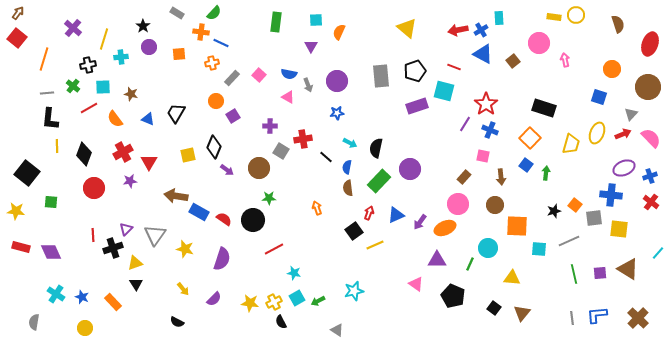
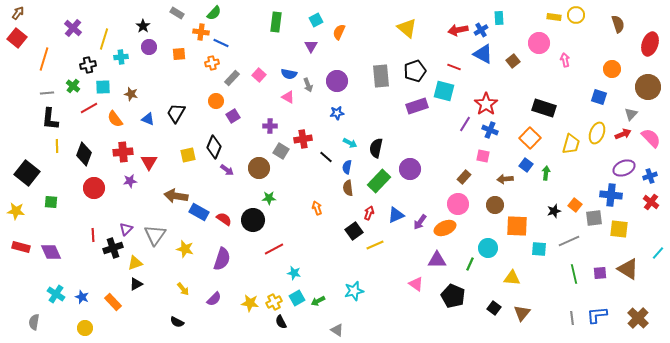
cyan square at (316, 20): rotated 24 degrees counterclockwise
red cross at (123, 152): rotated 24 degrees clockwise
brown arrow at (501, 177): moved 4 px right, 2 px down; rotated 91 degrees clockwise
black triangle at (136, 284): rotated 32 degrees clockwise
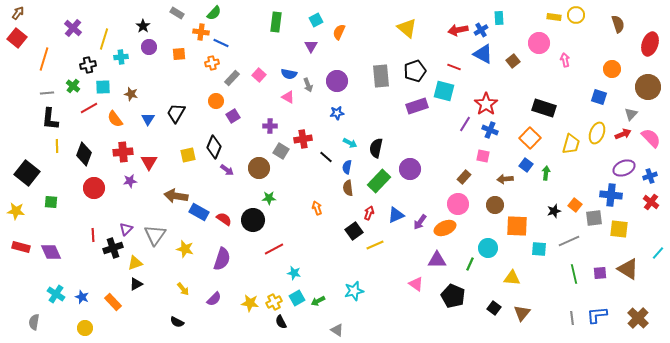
blue triangle at (148, 119): rotated 40 degrees clockwise
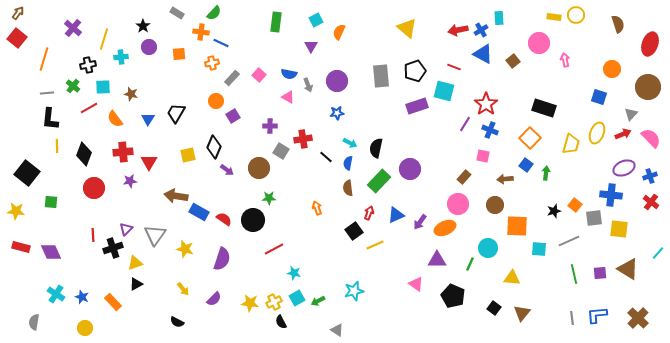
blue semicircle at (347, 167): moved 1 px right, 4 px up
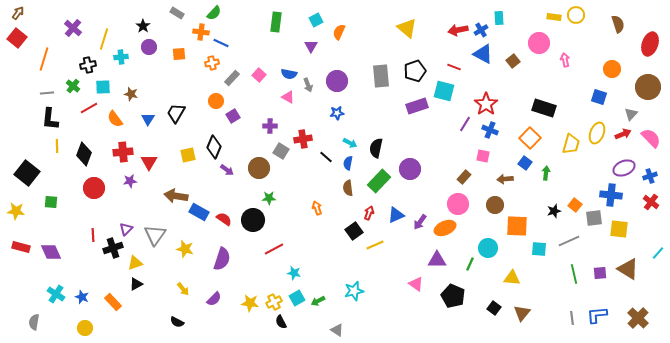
blue square at (526, 165): moved 1 px left, 2 px up
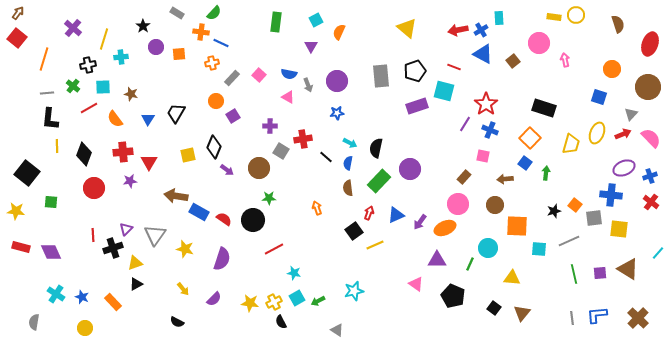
purple circle at (149, 47): moved 7 px right
